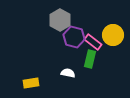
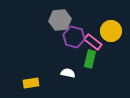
gray hexagon: rotated 25 degrees clockwise
yellow circle: moved 2 px left, 4 px up
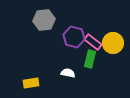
gray hexagon: moved 16 px left
yellow circle: moved 2 px right, 12 px down
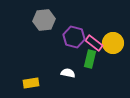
pink rectangle: moved 1 px right, 1 px down
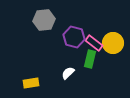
white semicircle: rotated 56 degrees counterclockwise
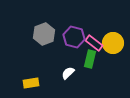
gray hexagon: moved 14 px down; rotated 15 degrees counterclockwise
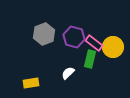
yellow circle: moved 4 px down
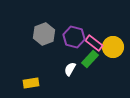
green rectangle: rotated 30 degrees clockwise
white semicircle: moved 2 px right, 4 px up; rotated 16 degrees counterclockwise
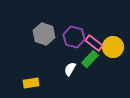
gray hexagon: rotated 20 degrees counterclockwise
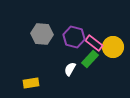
gray hexagon: moved 2 px left; rotated 15 degrees counterclockwise
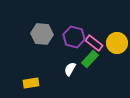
yellow circle: moved 4 px right, 4 px up
